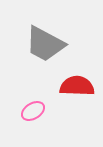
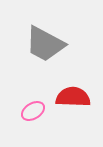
red semicircle: moved 4 px left, 11 px down
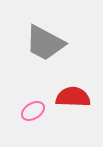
gray trapezoid: moved 1 px up
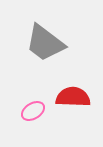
gray trapezoid: rotated 9 degrees clockwise
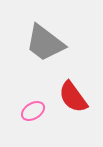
red semicircle: rotated 128 degrees counterclockwise
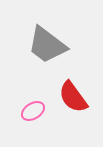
gray trapezoid: moved 2 px right, 2 px down
